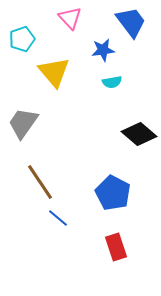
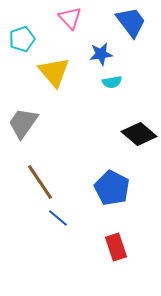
blue star: moved 2 px left, 4 px down
blue pentagon: moved 1 px left, 5 px up
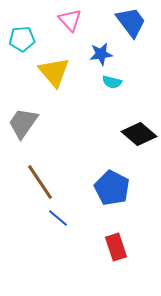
pink triangle: moved 2 px down
cyan pentagon: rotated 15 degrees clockwise
cyan semicircle: rotated 24 degrees clockwise
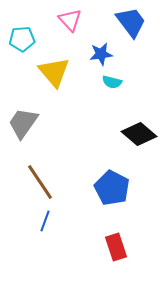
blue line: moved 13 px left, 3 px down; rotated 70 degrees clockwise
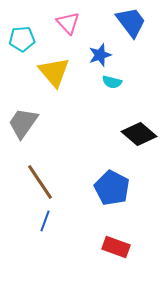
pink triangle: moved 2 px left, 3 px down
blue star: moved 1 px left, 1 px down; rotated 10 degrees counterclockwise
red rectangle: rotated 52 degrees counterclockwise
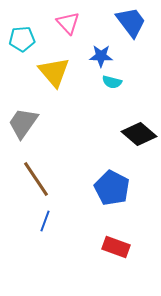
blue star: moved 1 px right, 1 px down; rotated 20 degrees clockwise
brown line: moved 4 px left, 3 px up
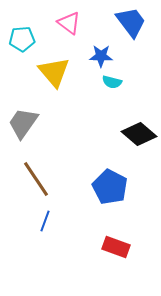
pink triangle: moved 1 px right; rotated 10 degrees counterclockwise
blue pentagon: moved 2 px left, 1 px up
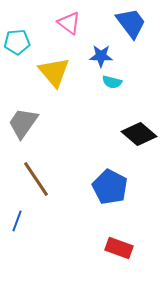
blue trapezoid: moved 1 px down
cyan pentagon: moved 5 px left, 3 px down
blue line: moved 28 px left
red rectangle: moved 3 px right, 1 px down
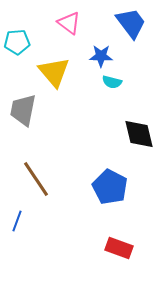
gray trapezoid: moved 13 px up; rotated 24 degrees counterclockwise
black diamond: rotated 36 degrees clockwise
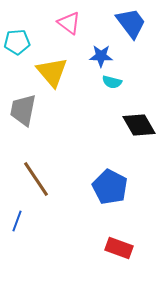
yellow triangle: moved 2 px left
black diamond: moved 9 px up; rotated 16 degrees counterclockwise
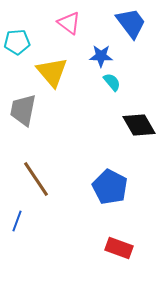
cyan semicircle: rotated 144 degrees counterclockwise
